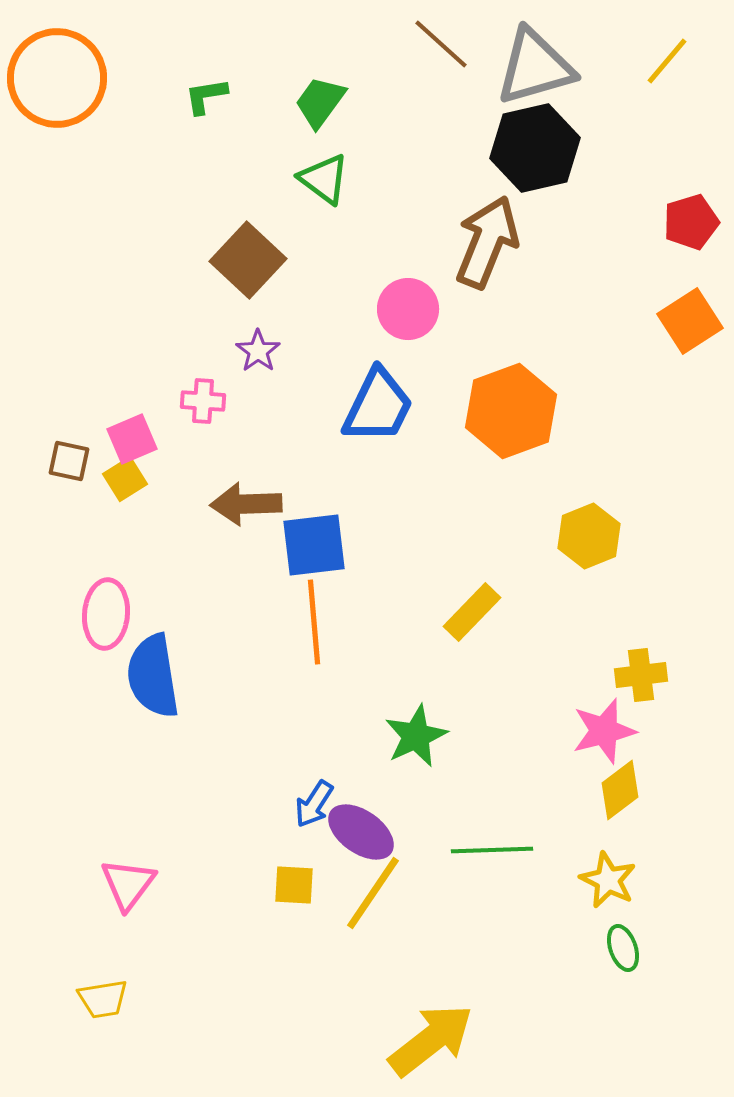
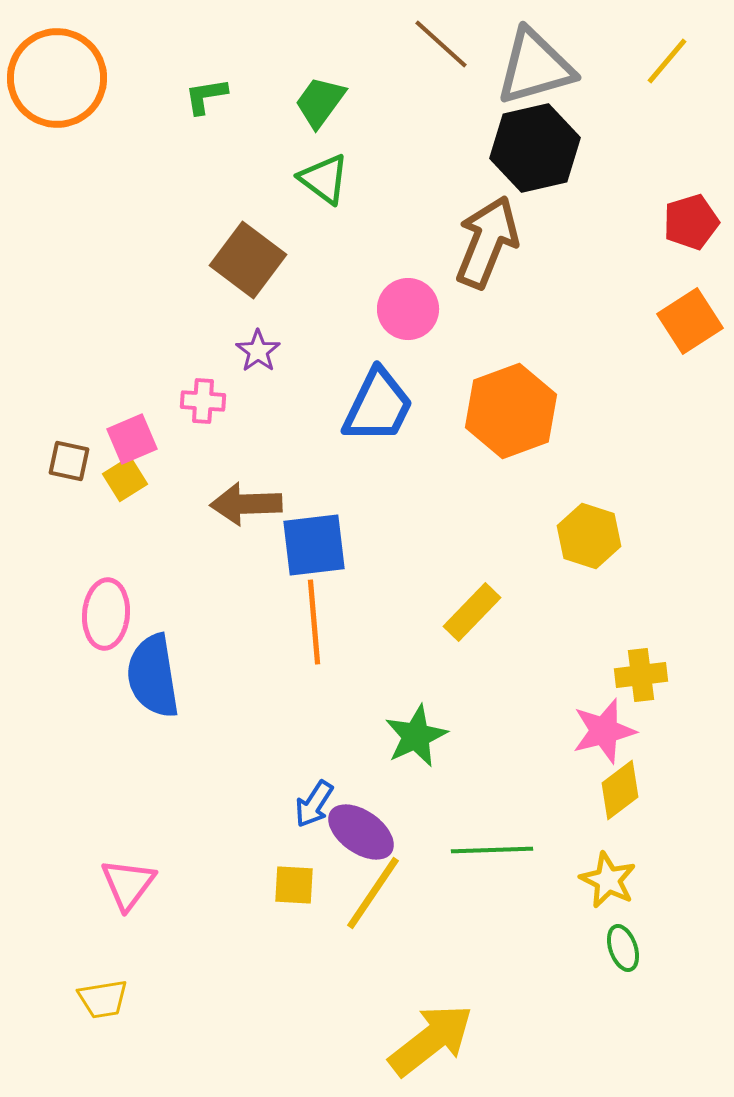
brown square at (248, 260): rotated 6 degrees counterclockwise
yellow hexagon at (589, 536): rotated 20 degrees counterclockwise
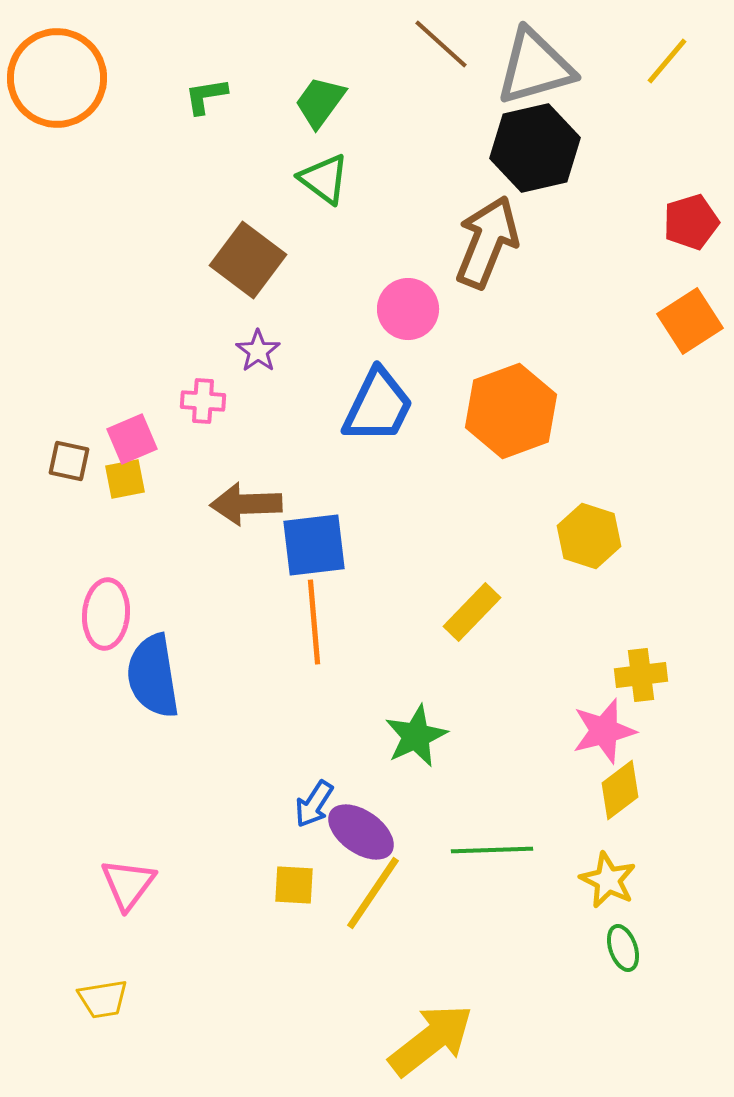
yellow square at (125, 479): rotated 21 degrees clockwise
